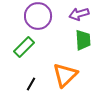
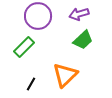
green trapezoid: rotated 50 degrees clockwise
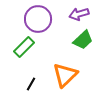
purple circle: moved 3 px down
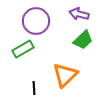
purple arrow: rotated 30 degrees clockwise
purple circle: moved 2 px left, 2 px down
green rectangle: moved 1 px left, 2 px down; rotated 15 degrees clockwise
black line: moved 3 px right, 4 px down; rotated 32 degrees counterclockwise
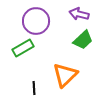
green rectangle: moved 1 px up
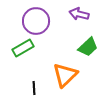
green trapezoid: moved 5 px right, 7 px down
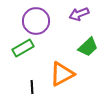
purple arrow: rotated 36 degrees counterclockwise
orange triangle: moved 3 px left, 1 px up; rotated 16 degrees clockwise
black line: moved 2 px left, 1 px up
